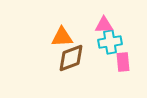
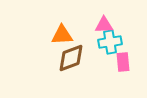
orange triangle: moved 2 px up
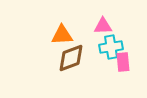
pink triangle: moved 1 px left, 1 px down
cyan cross: moved 1 px right, 5 px down
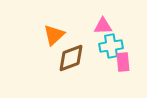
orange triangle: moved 8 px left; rotated 40 degrees counterclockwise
cyan cross: moved 1 px up
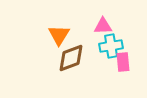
orange triangle: moved 5 px right; rotated 15 degrees counterclockwise
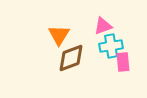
pink triangle: rotated 18 degrees counterclockwise
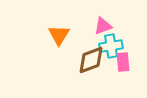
brown diamond: moved 20 px right, 2 px down
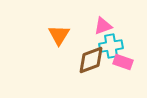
pink rectangle: rotated 66 degrees counterclockwise
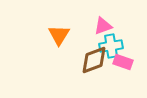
brown diamond: moved 3 px right
